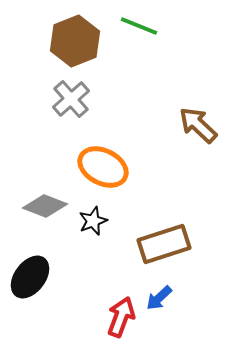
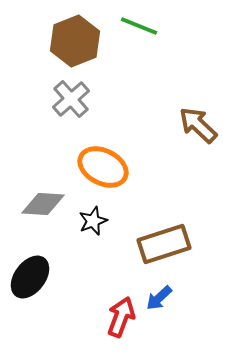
gray diamond: moved 2 px left, 2 px up; rotated 18 degrees counterclockwise
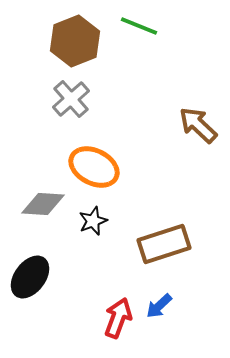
orange ellipse: moved 9 px left
blue arrow: moved 8 px down
red arrow: moved 3 px left, 1 px down
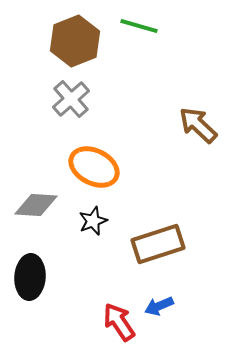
green line: rotated 6 degrees counterclockwise
gray diamond: moved 7 px left, 1 px down
brown rectangle: moved 6 px left
black ellipse: rotated 33 degrees counterclockwise
blue arrow: rotated 20 degrees clockwise
red arrow: moved 1 px right, 4 px down; rotated 54 degrees counterclockwise
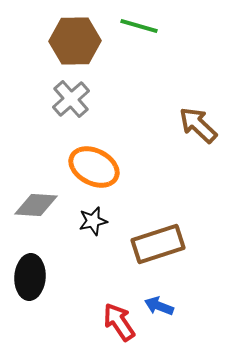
brown hexagon: rotated 21 degrees clockwise
black star: rotated 8 degrees clockwise
blue arrow: rotated 44 degrees clockwise
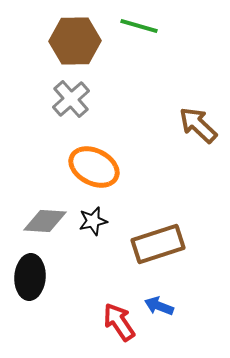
gray diamond: moved 9 px right, 16 px down
